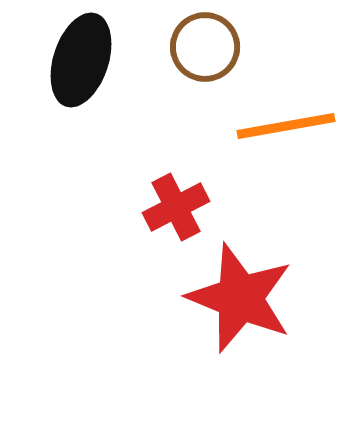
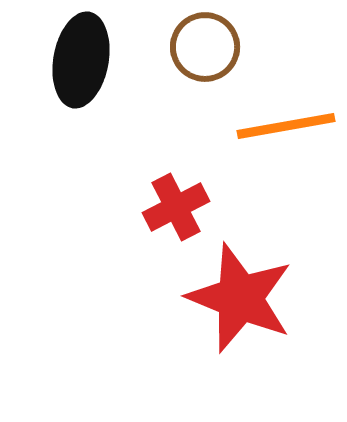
black ellipse: rotated 8 degrees counterclockwise
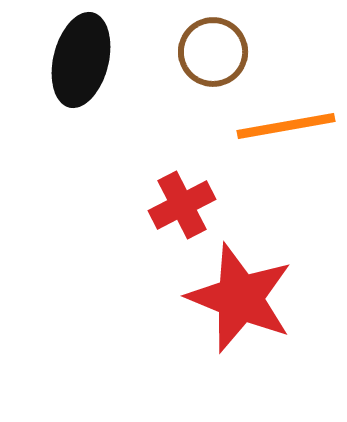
brown circle: moved 8 px right, 5 px down
black ellipse: rotated 4 degrees clockwise
red cross: moved 6 px right, 2 px up
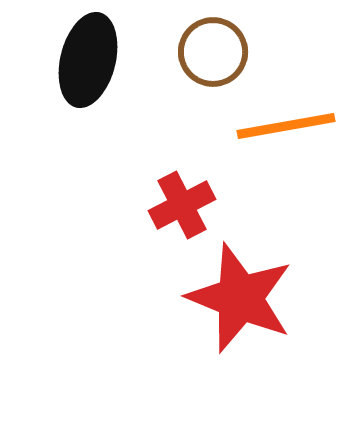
black ellipse: moved 7 px right
